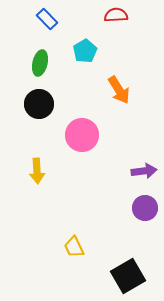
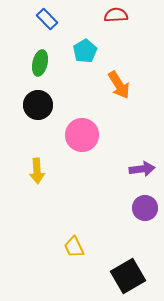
orange arrow: moved 5 px up
black circle: moved 1 px left, 1 px down
purple arrow: moved 2 px left, 2 px up
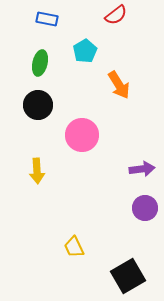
red semicircle: rotated 145 degrees clockwise
blue rectangle: rotated 35 degrees counterclockwise
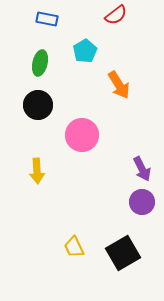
purple arrow: rotated 70 degrees clockwise
purple circle: moved 3 px left, 6 px up
black square: moved 5 px left, 23 px up
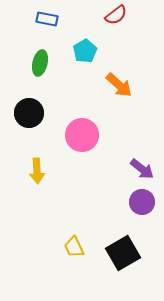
orange arrow: rotated 16 degrees counterclockwise
black circle: moved 9 px left, 8 px down
purple arrow: rotated 25 degrees counterclockwise
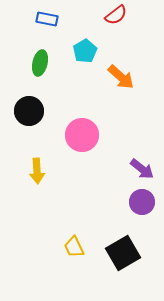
orange arrow: moved 2 px right, 8 px up
black circle: moved 2 px up
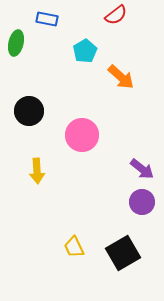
green ellipse: moved 24 px left, 20 px up
